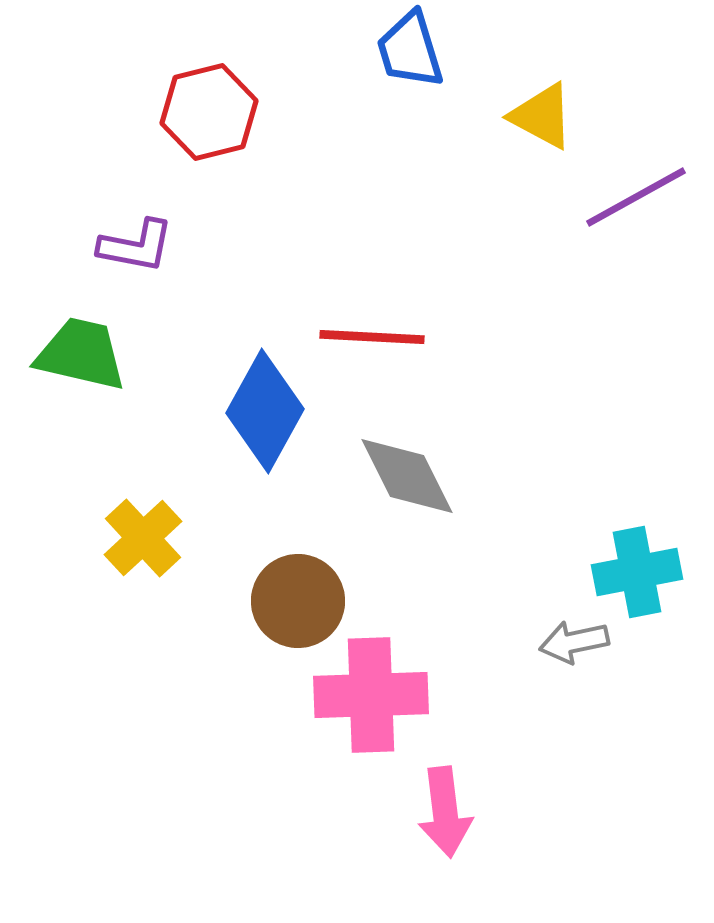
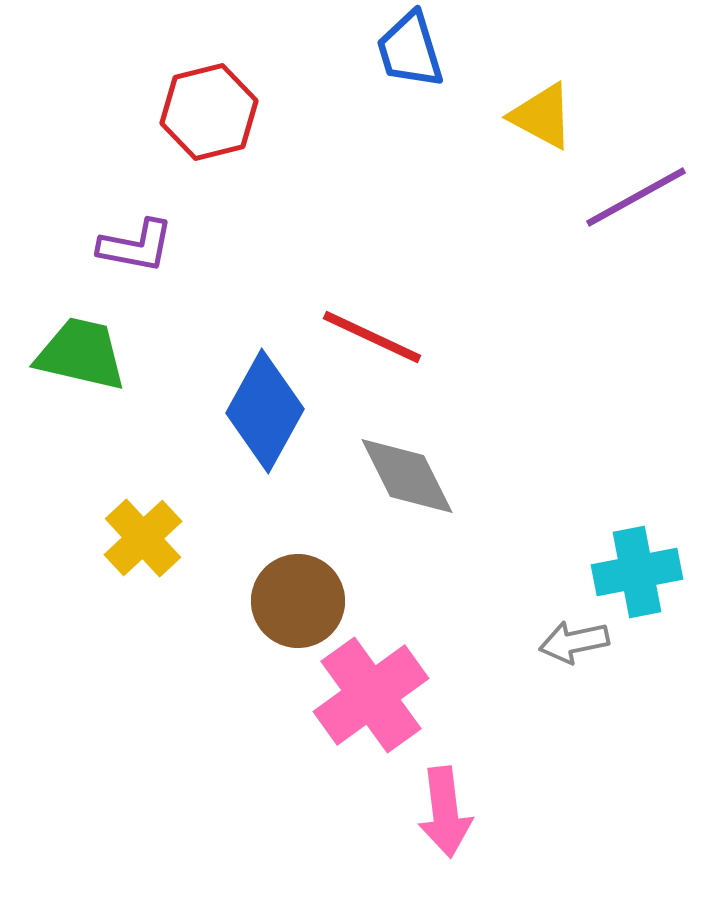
red line: rotated 22 degrees clockwise
pink cross: rotated 34 degrees counterclockwise
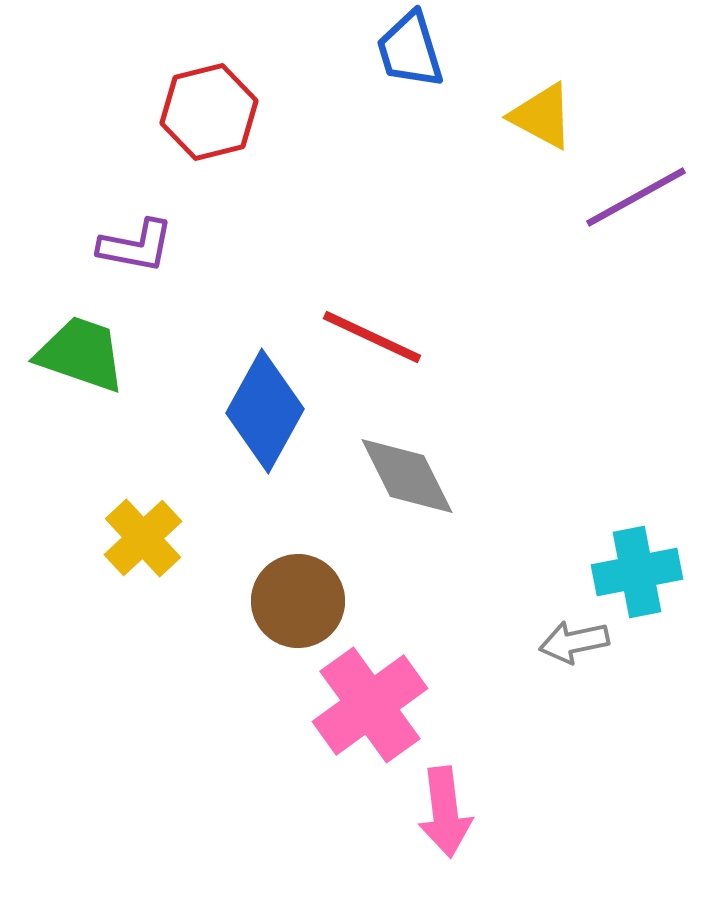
green trapezoid: rotated 6 degrees clockwise
pink cross: moved 1 px left, 10 px down
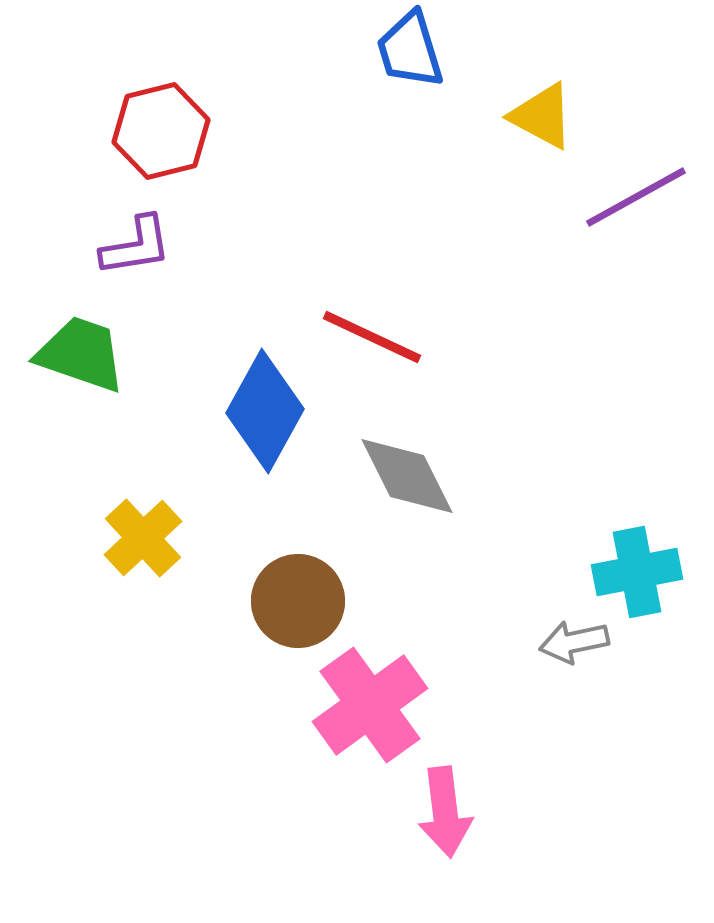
red hexagon: moved 48 px left, 19 px down
purple L-shape: rotated 20 degrees counterclockwise
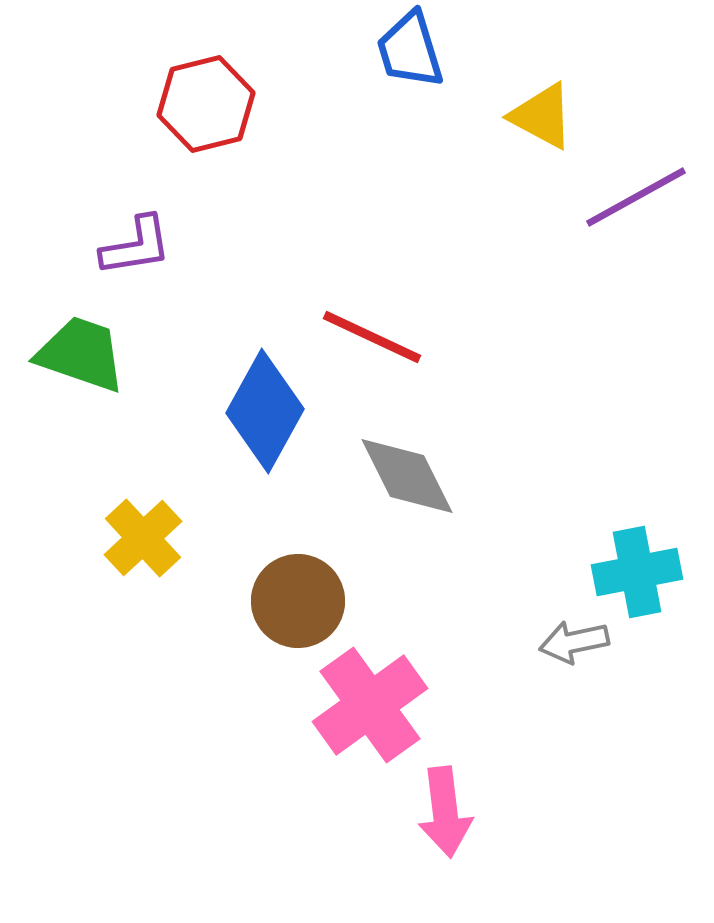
red hexagon: moved 45 px right, 27 px up
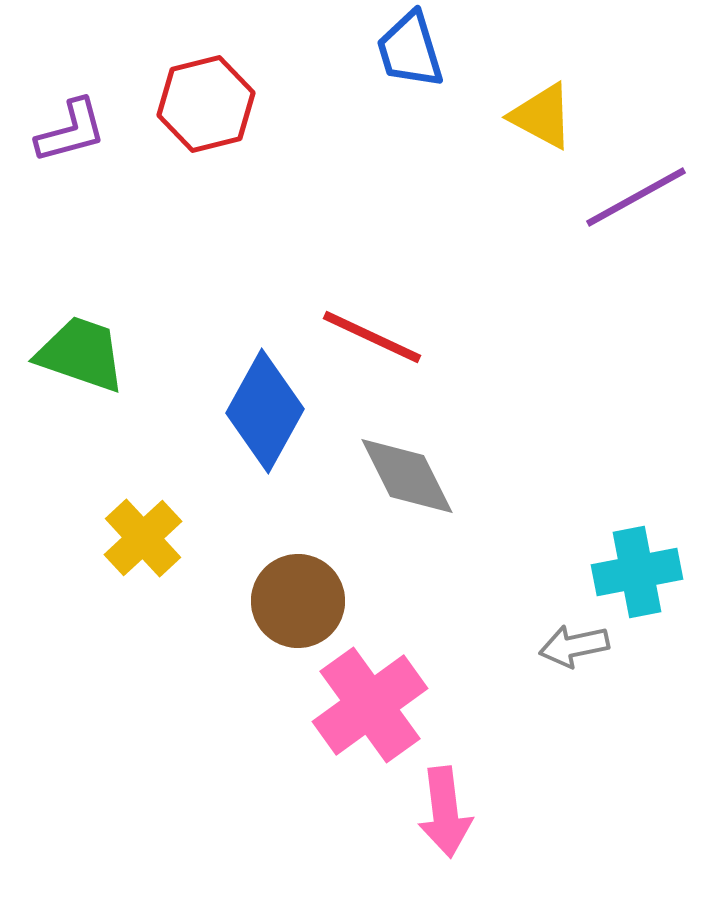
purple L-shape: moved 65 px left, 115 px up; rotated 6 degrees counterclockwise
gray arrow: moved 4 px down
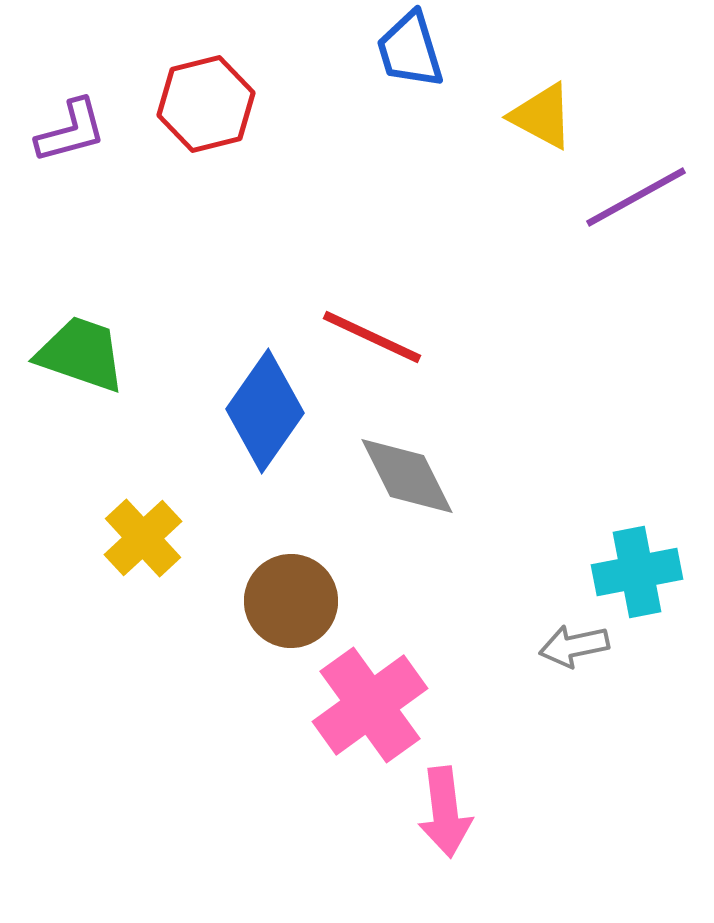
blue diamond: rotated 6 degrees clockwise
brown circle: moved 7 px left
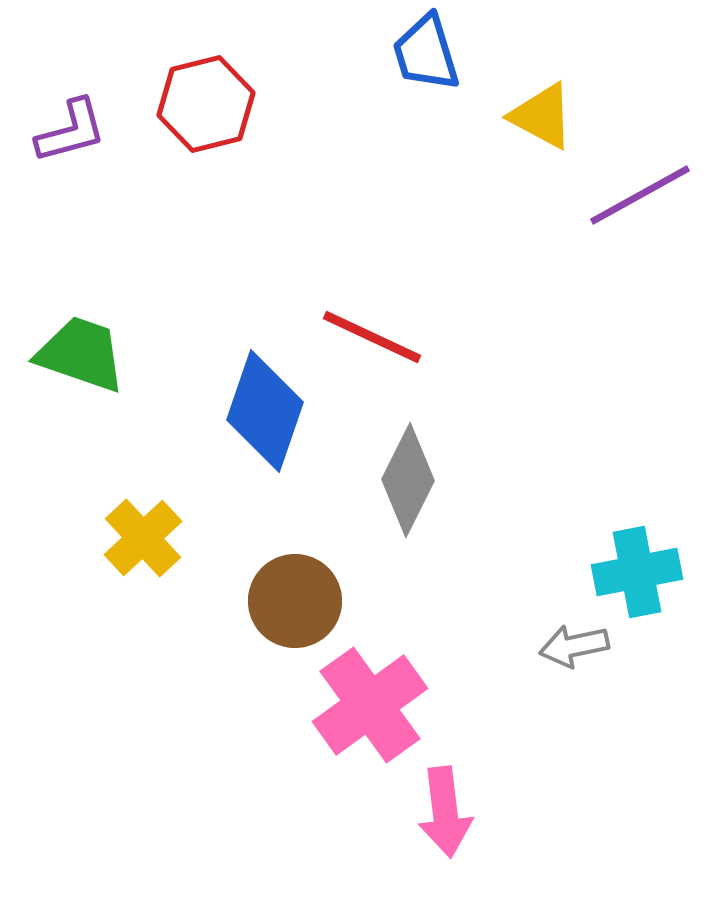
blue trapezoid: moved 16 px right, 3 px down
purple line: moved 4 px right, 2 px up
blue diamond: rotated 16 degrees counterclockwise
gray diamond: moved 1 px right, 4 px down; rotated 53 degrees clockwise
brown circle: moved 4 px right
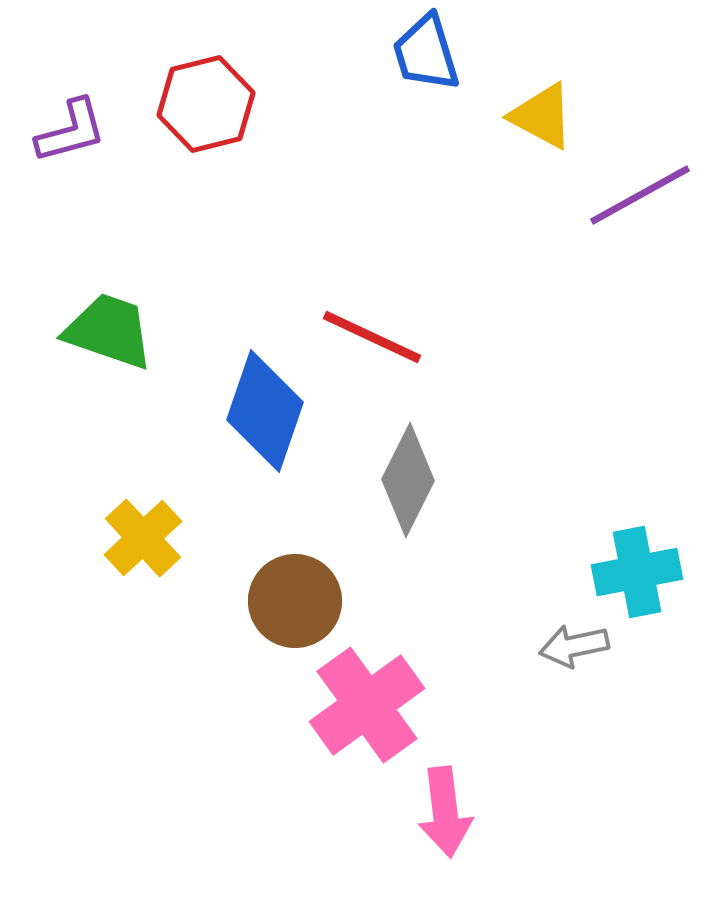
green trapezoid: moved 28 px right, 23 px up
pink cross: moved 3 px left
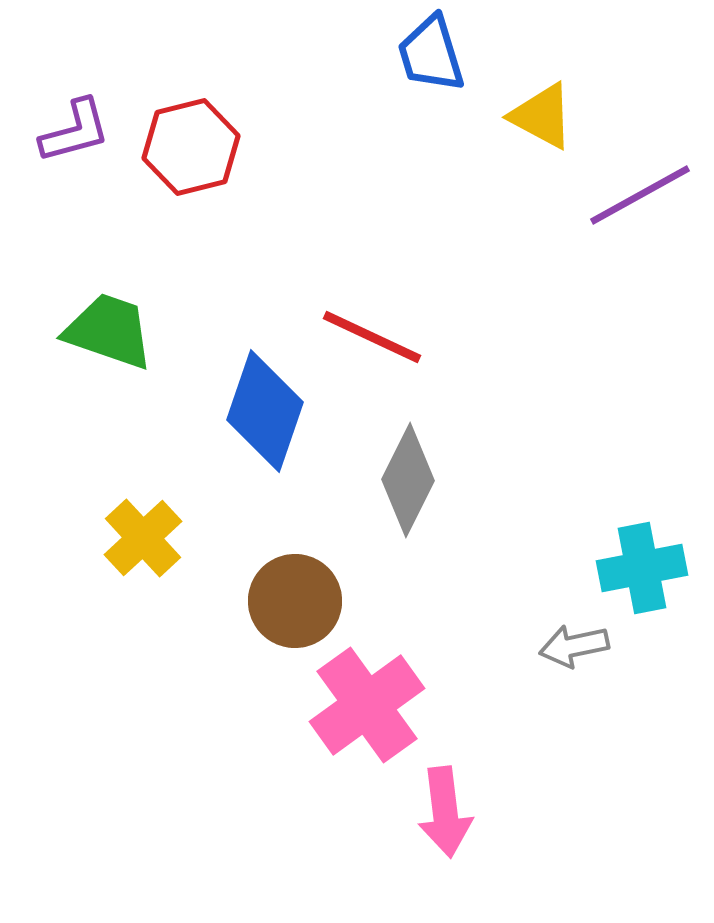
blue trapezoid: moved 5 px right, 1 px down
red hexagon: moved 15 px left, 43 px down
purple L-shape: moved 4 px right
cyan cross: moved 5 px right, 4 px up
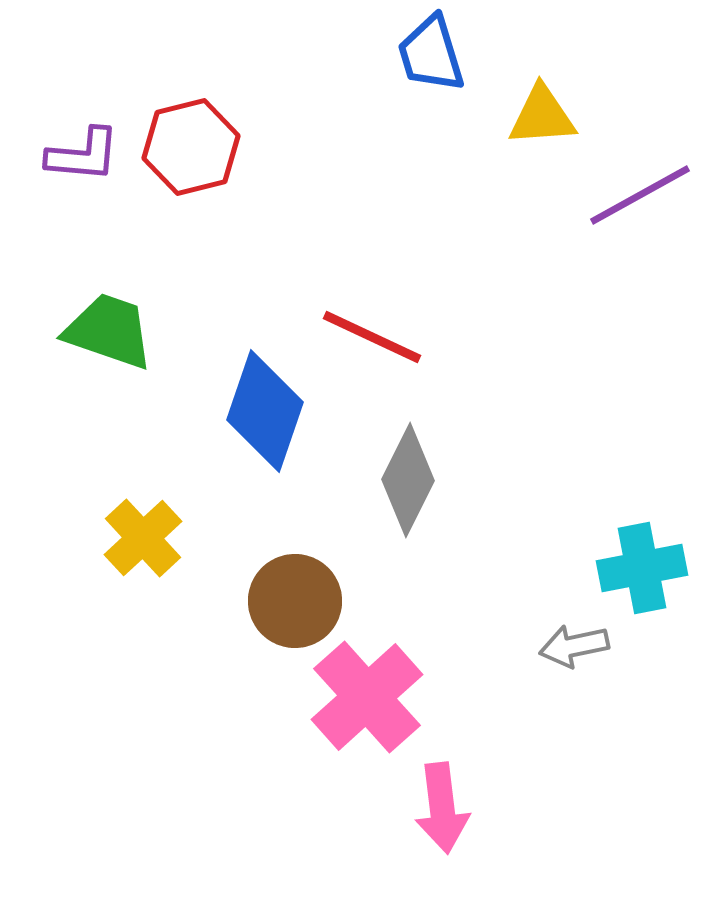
yellow triangle: rotated 32 degrees counterclockwise
purple L-shape: moved 8 px right, 24 px down; rotated 20 degrees clockwise
pink cross: moved 8 px up; rotated 6 degrees counterclockwise
pink arrow: moved 3 px left, 4 px up
